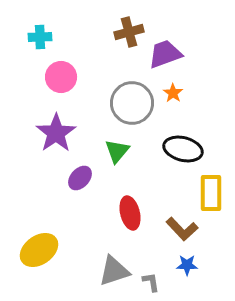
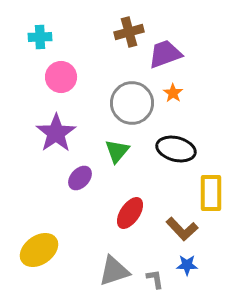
black ellipse: moved 7 px left
red ellipse: rotated 48 degrees clockwise
gray L-shape: moved 4 px right, 3 px up
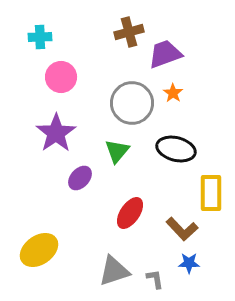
blue star: moved 2 px right, 2 px up
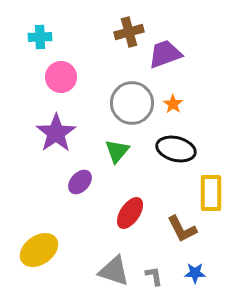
orange star: moved 11 px down
purple ellipse: moved 4 px down
brown L-shape: rotated 16 degrees clockwise
blue star: moved 6 px right, 10 px down
gray triangle: rotated 36 degrees clockwise
gray L-shape: moved 1 px left, 3 px up
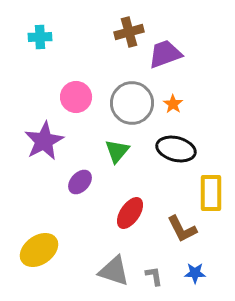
pink circle: moved 15 px right, 20 px down
purple star: moved 12 px left, 8 px down; rotated 6 degrees clockwise
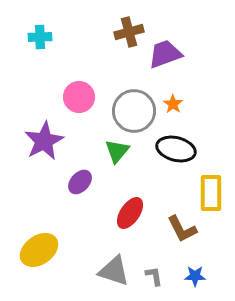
pink circle: moved 3 px right
gray circle: moved 2 px right, 8 px down
blue star: moved 3 px down
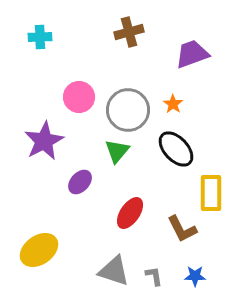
purple trapezoid: moved 27 px right
gray circle: moved 6 px left, 1 px up
black ellipse: rotated 33 degrees clockwise
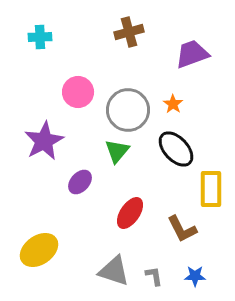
pink circle: moved 1 px left, 5 px up
yellow rectangle: moved 4 px up
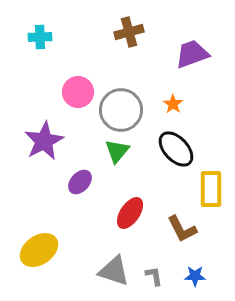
gray circle: moved 7 px left
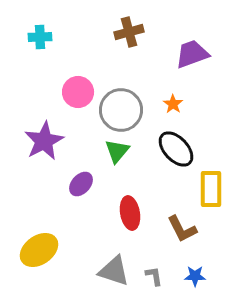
purple ellipse: moved 1 px right, 2 px down
red ellipse: rotated 44 degrees counterclockwise
